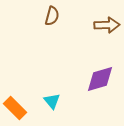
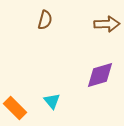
brown semicircle: moved 7 px left, 4 px down
brown arrow: moved 1 px up
purple diamond: moved 4 px up
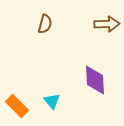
brown semicircle: moved 4 px down
purple diamond: moved 5 px left, 5 px down; rotated 76 degrees counterclockwise
orange rectangle: moved 2 px right, 2 px up
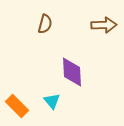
brown arrow: moved 3 px left, 1 px down
purple diamond: moved 23 px left, 8 px up
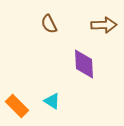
brown semicircle: moved 4 px right; rotated 138 degrees clockwise
purple diamond: moved 12 px right, 8 px up
cyan triangle: rotated 18 degrees counterclockwise
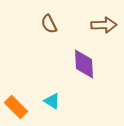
orange rectangle: moved 1 px left, 1 px down
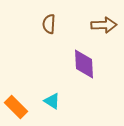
brown semicircle: rotated 30 degrees clockwise
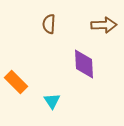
cyan triangle: rotated 24 degrees clockwise
orange rectangle: moved 25 px up
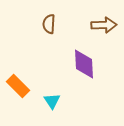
orange rectangle: moved 2 px right, 4 px down
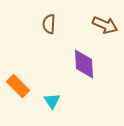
brown arrow: moved 1 px right; rotated 25 degrees clockwise
